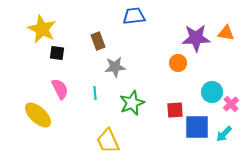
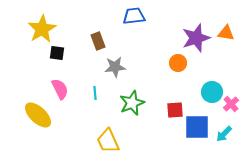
yellow star: rotated 16 degrees clockwise
purple star: rotated 16 degrees counterclockwise
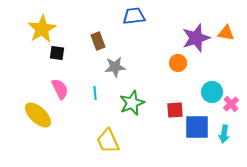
cyan arrow: rotated 36 degrees counterclockwise
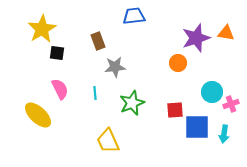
pink cross: rotated 21 degrees clockwise
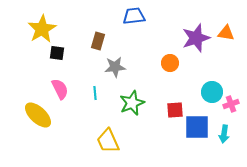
brown rectangle: rotated 36 degrees clockwise
orange circle: moved 8 px left
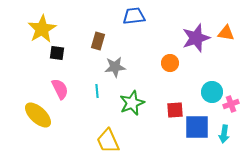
cyan line: moved 2 px right, 2 px up
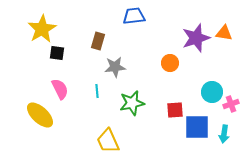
orange triangle: moved 2 px left
green star: rotated 10 degrees clockwise
yellow ellipse: moved 2 px right
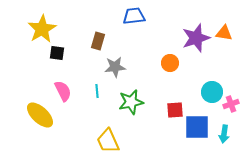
pink semicircle: moved 3 px right, 2 px down
green star: moved 1 px left, 1 px up
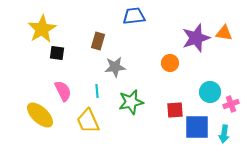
cyan circle: moved 2 px left
yellow trapezoid: moved 20 px left, 20 px up
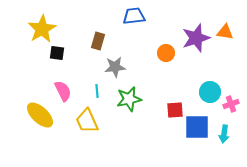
orange triangle: moved 1 px right, 1 px up
orange circle: moved 4 px left, 10 px up
green star: moved 2 px left, 3 px up
yellow trapezoid: moved 1 px left
